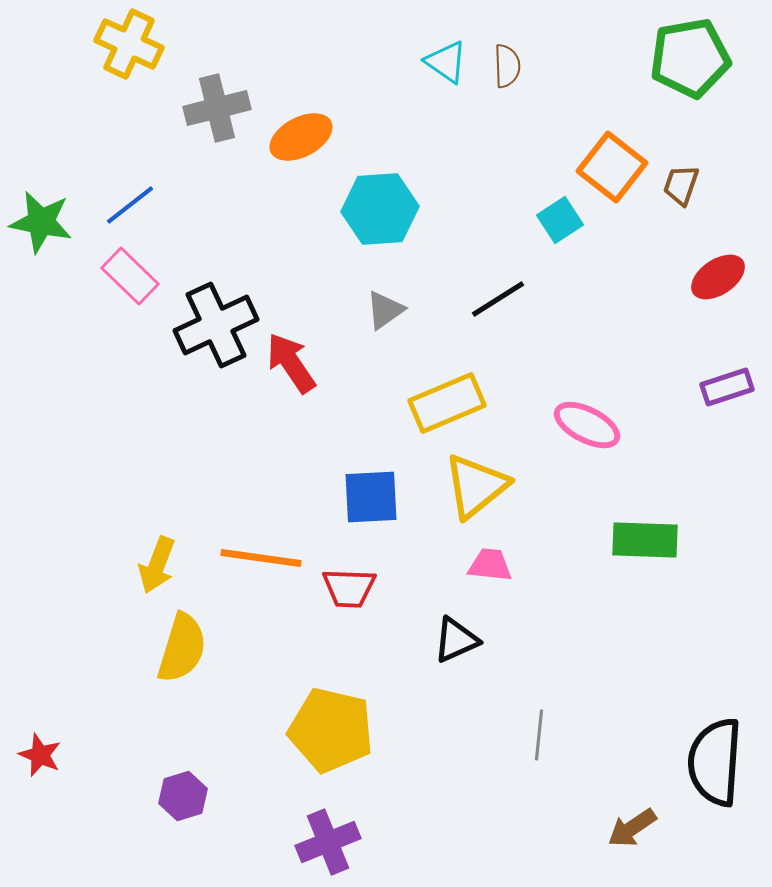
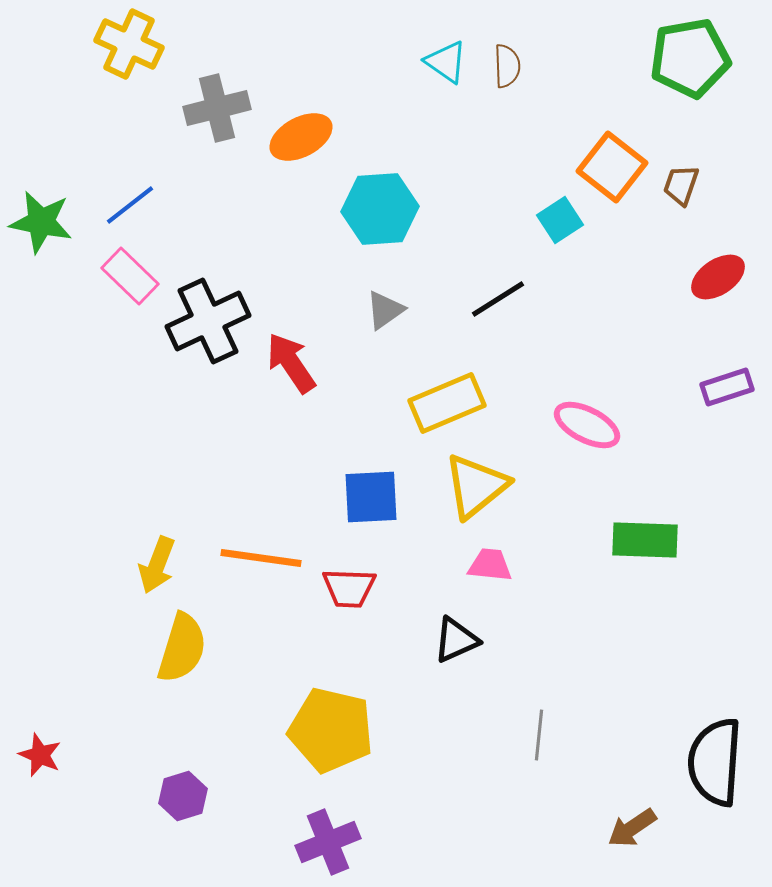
black cross: moved 8 px left, 4 px up
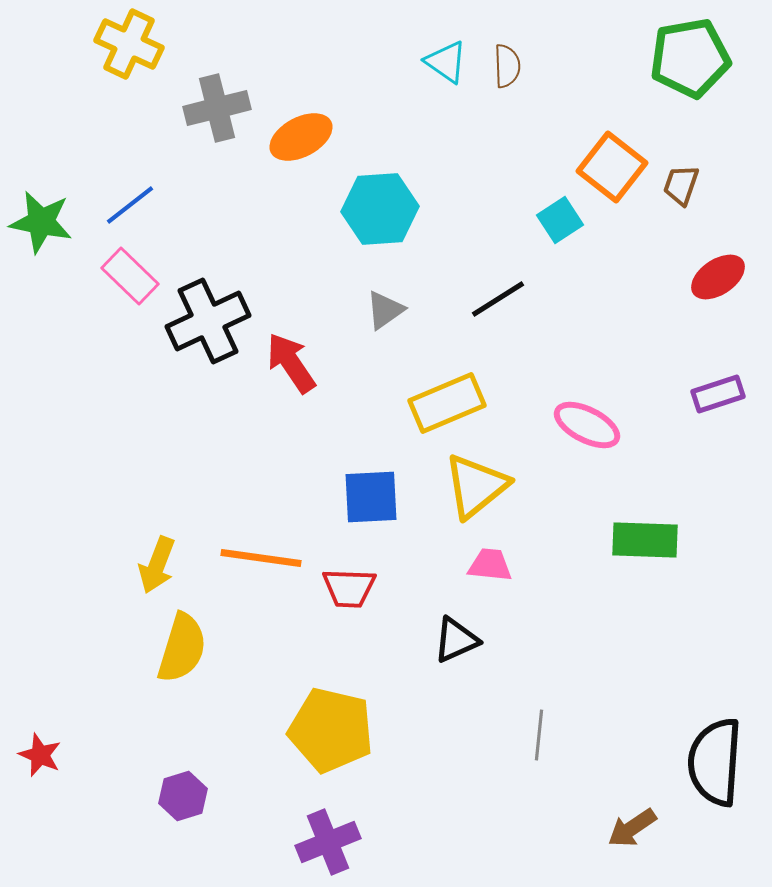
purple rectangle: moved 9 px left, 7 px down
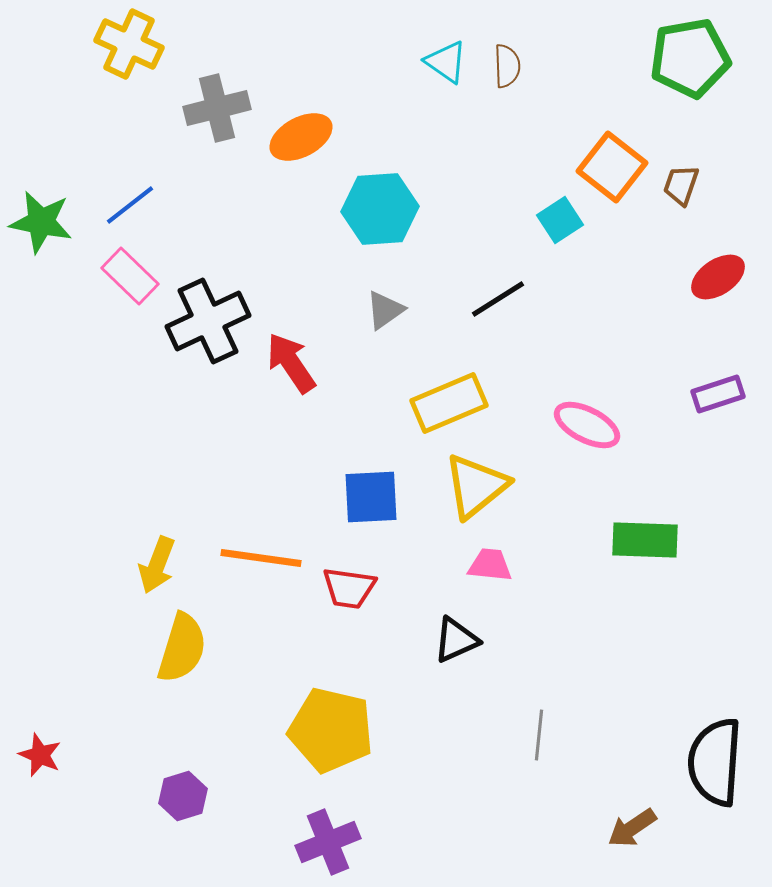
yellow rectangle: moved 2 px right
red trapezoid: rotated 6 degrees clockwise
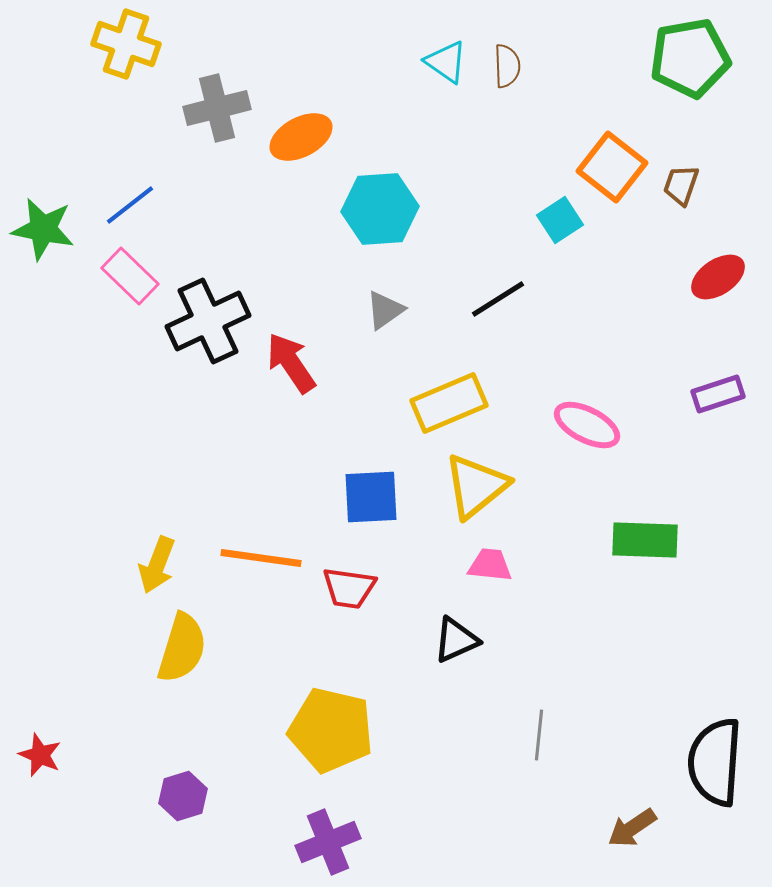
yellow cross: moved 3 px left; rotated 6 degrees counterclockwise
green star: moved 2 px right, 7 px down
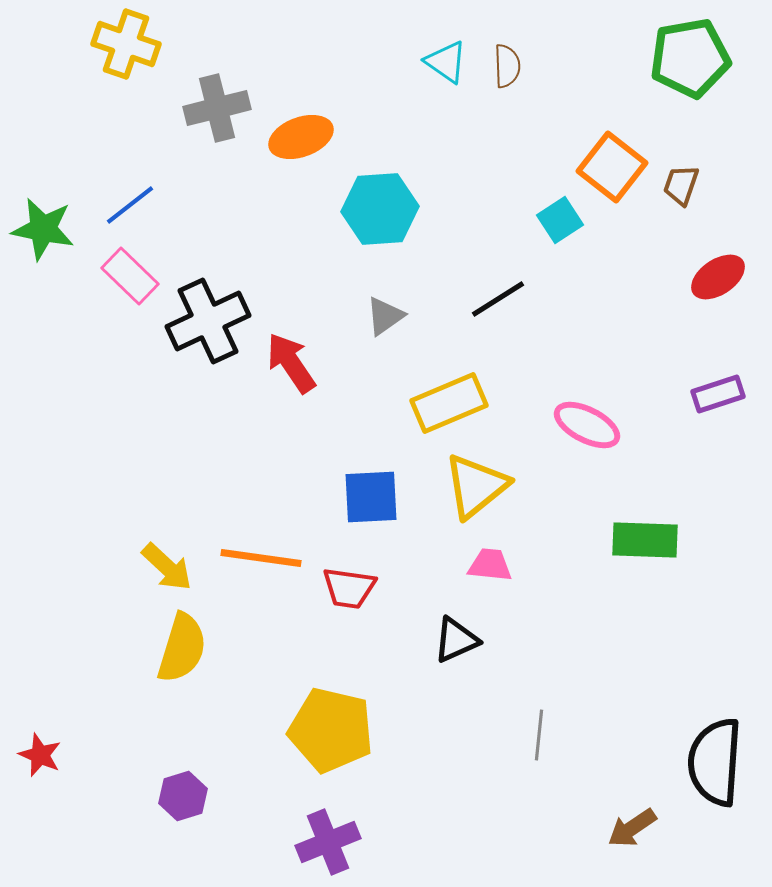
orange ellipse: rotated 8 degrees clockwise
gray triangle: moved 6 px down
yellow arrow: moved 10 px right, 2 px down; rotated 68 degrees counterclockwise
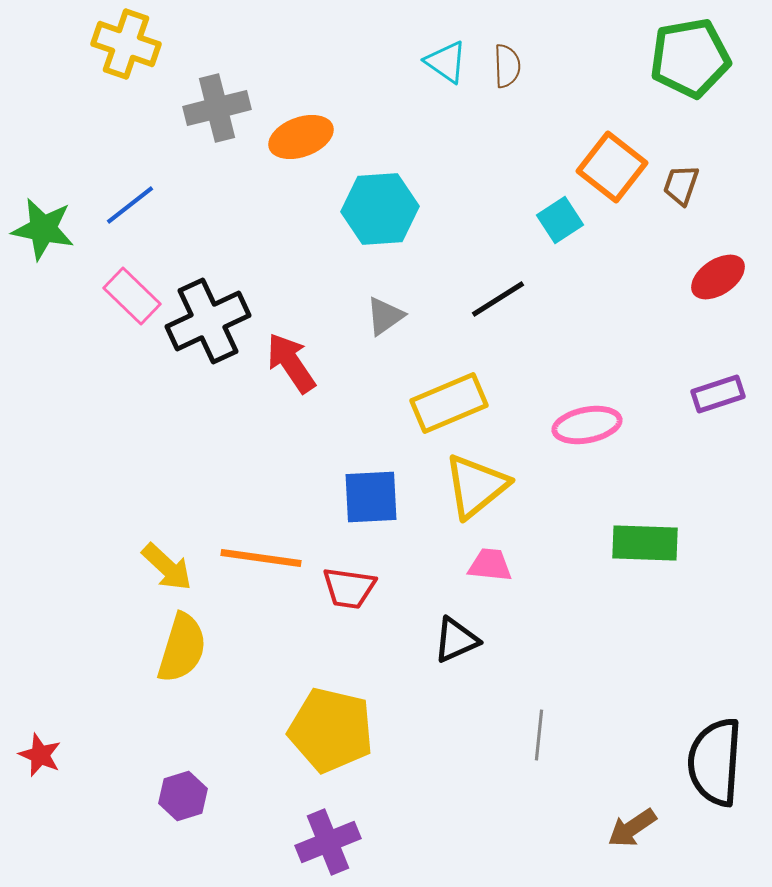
pink rectangle: moved 2 px right, 20 px down
pink ellipse: rotated 38 degrees counterclockwise
green rectangle: moved 3 px down
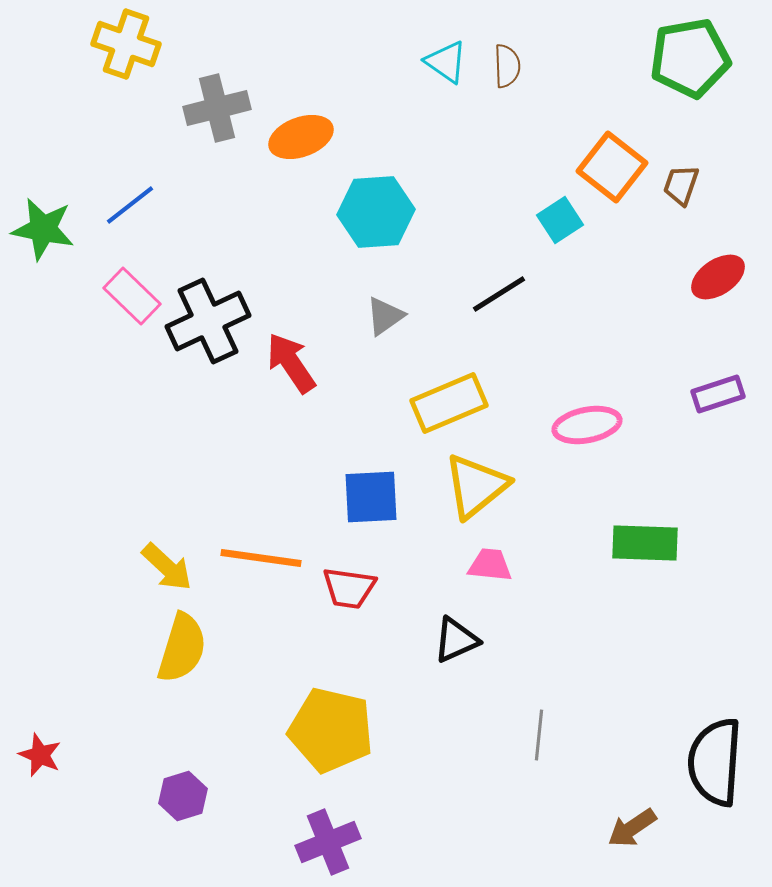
cyan hexagon: moved 4 px left, 3 px down
black line: moved 1 px right, 5 px up
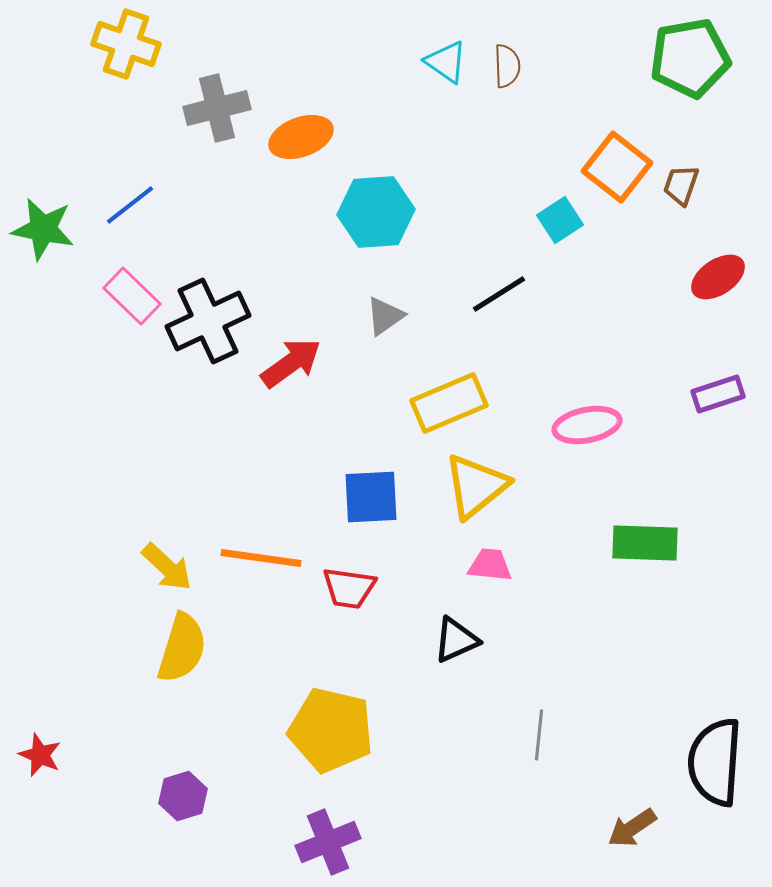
orange square: moved 5 px right
red arrow: rotated 88 degrees clockwise
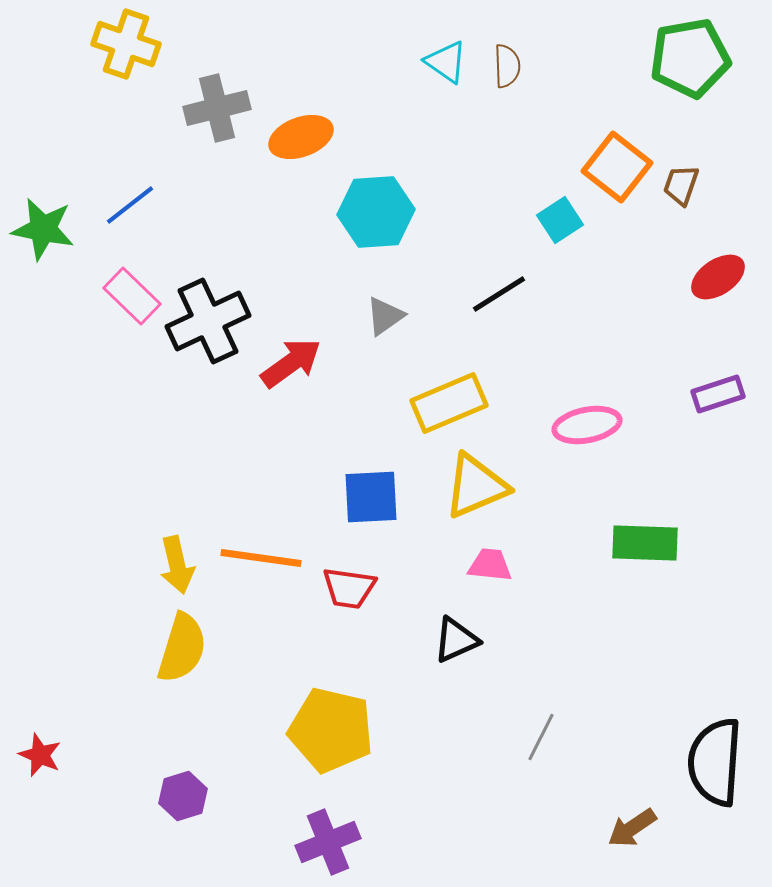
yellow triangle: rotated 16 degrees clockwise
yellow arrow: moved 10 px right, 2 px up; rotated 34 degrees clockwise
gray line: moved 2 px right, 2 px down; rotated 21 degrees clockwise
